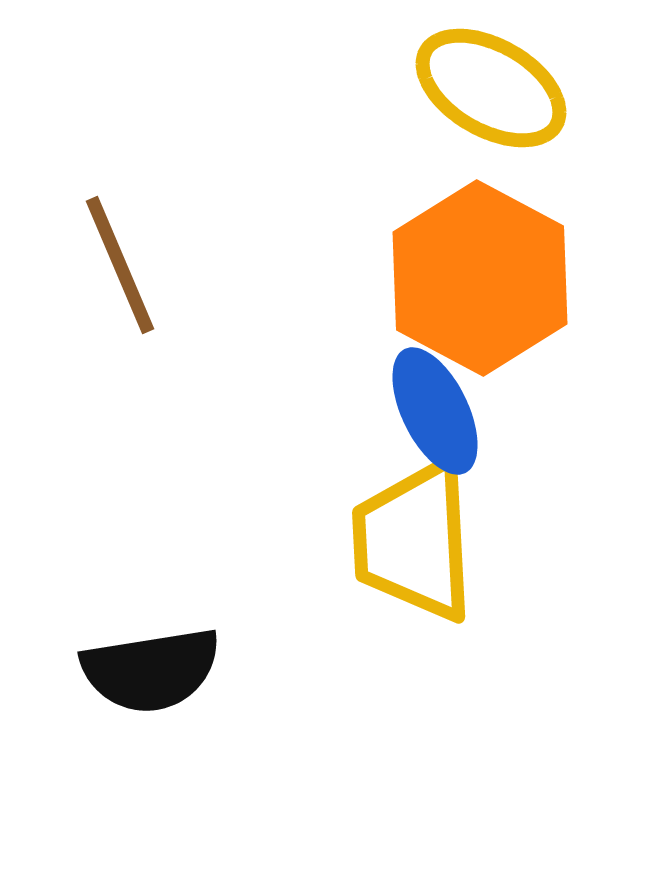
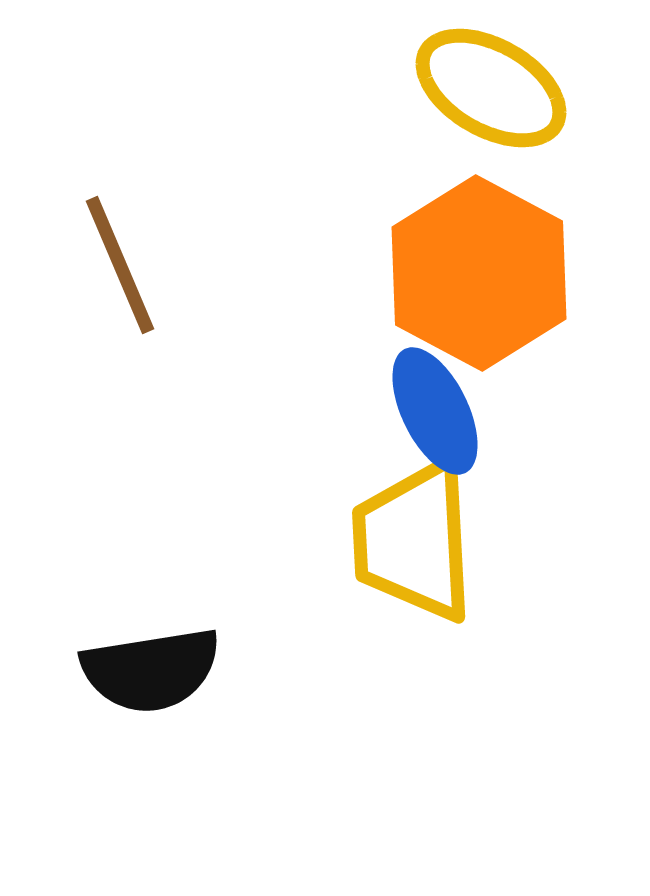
orange hexagon: moved 1 px left, 5 px up
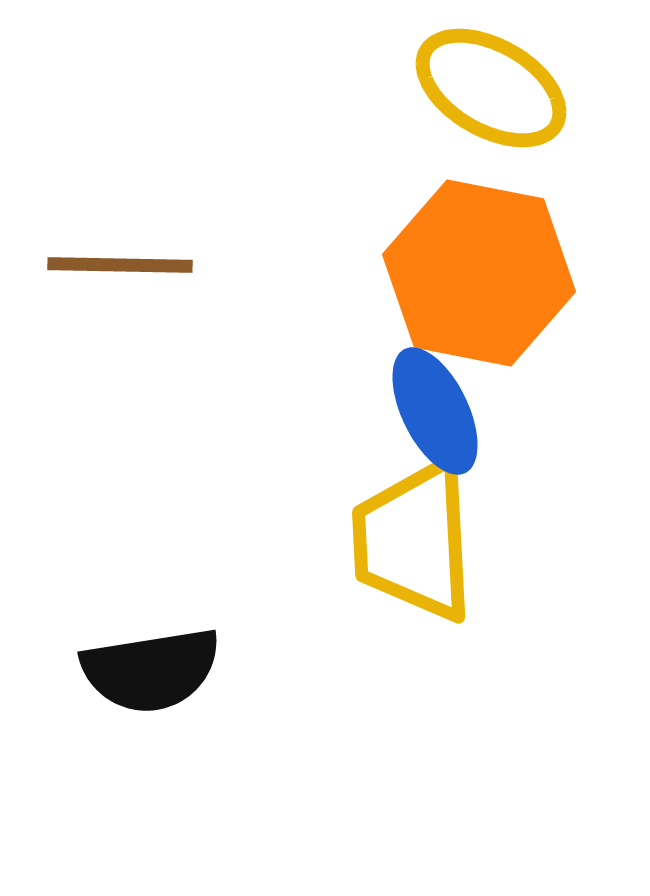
brown line: rotated 66 degrees counterclockwise
orange hexagon: rotated 17 degrees counterclockwise
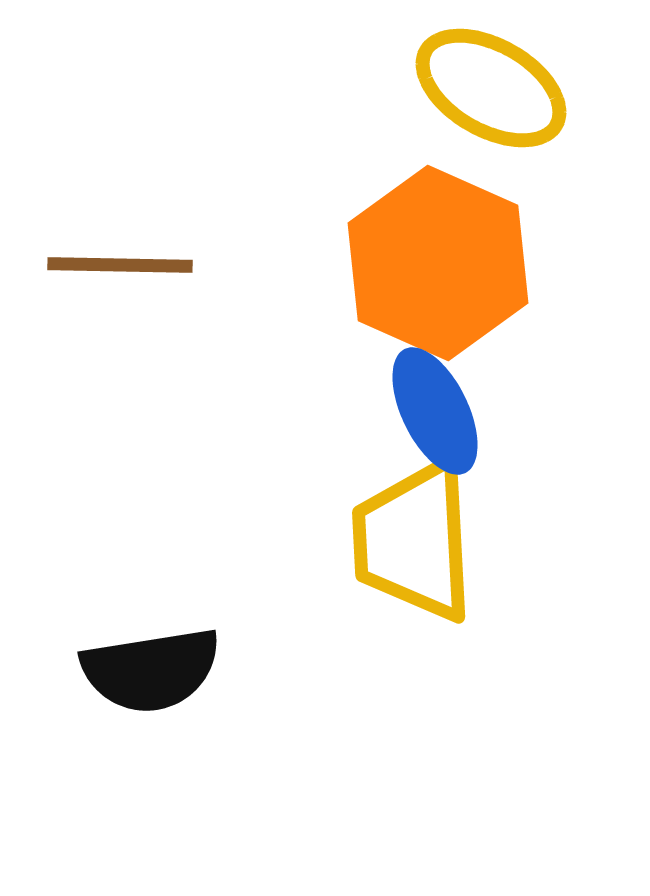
orange hexagon: moved 41 px left, 10 px up; rotated 13 degrees clockwise
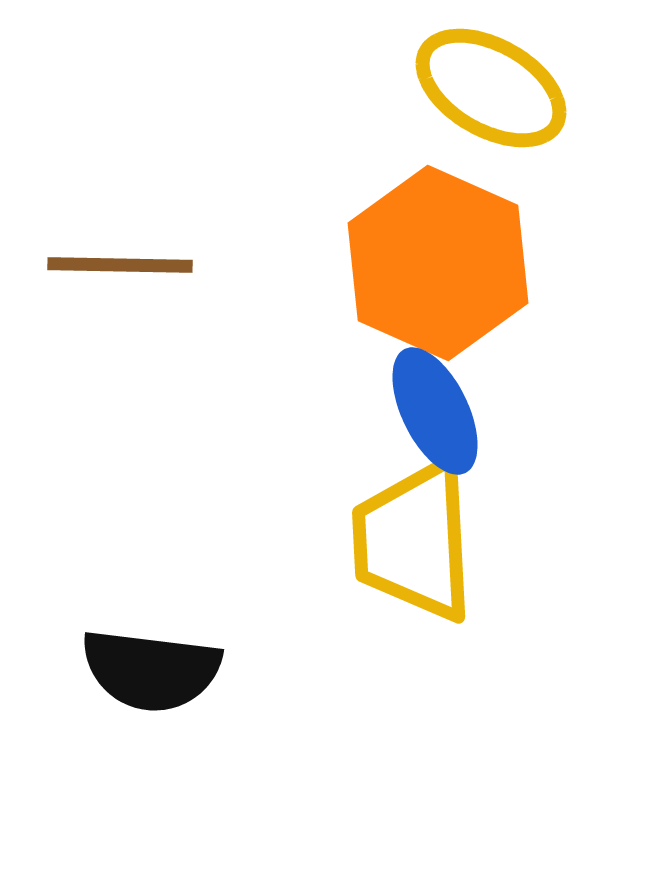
black semicircle: rotated 16 degrees clockwise
